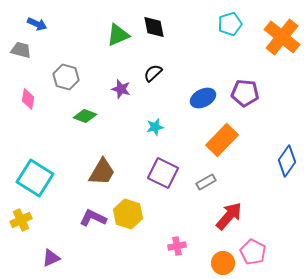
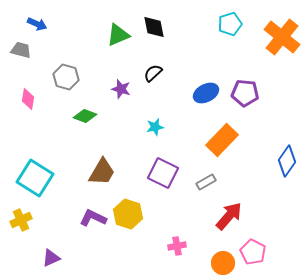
blue ellipse: moved 3 px right, 5 px up
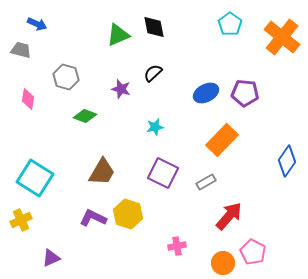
cyan pentagon: rotated 20 degrees counterclockwise
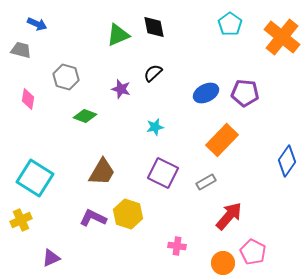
pink cross: rotated 18 degrees clockwise
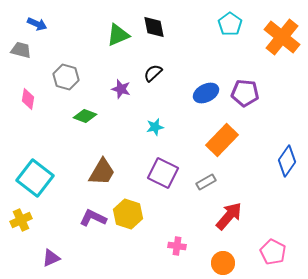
cyan square: rotated 6 degrees clockwise
pink pentagon: moved 20 px right
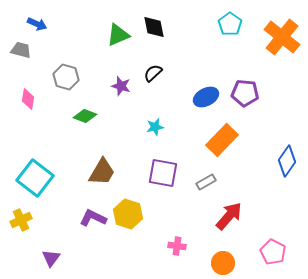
purple star: moved 3 px up
blue ellipse: moved 4 px down
purple square: rotated 16 degrees counterclockwise
purple triangle: rotated 30 degrees counterclockwise
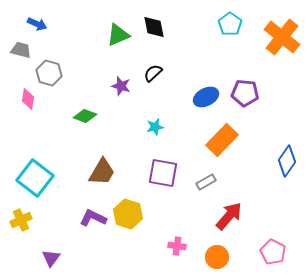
gray hexagon: moved 17 px left, 4 px up
orange circle: moved 6 px left, 6 px up
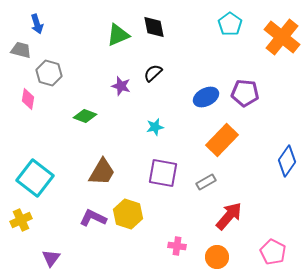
blue arrow: rotated 48 degrees clockwise
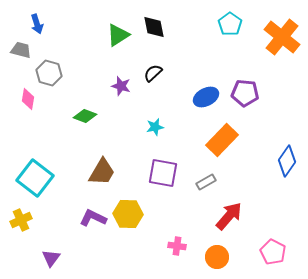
green triangle: rotated 10 degrees counterclockwise
yellow hexagon: rotated 16 degrees counterclockwise
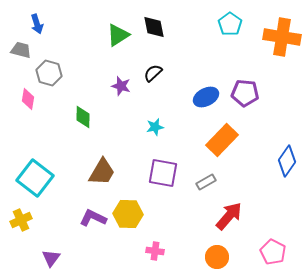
orange cross: rotated 30 degrees counterclockwise
green diamond: moved 2 px left, 1 px down; rotated 70 degrees clockwise
pink cross: moved 22 px left, 5 px down
